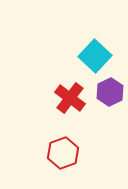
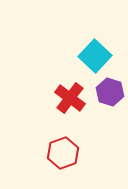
purple hexagon: rotated 16 degrees counterclockwise
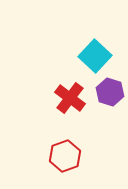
red hexagon: moved 2 px right, 3 px down
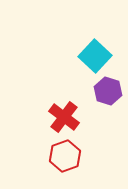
purple hexagon: moved 2 px left, 1 px up
red cross: moved 6 px left, 19 px down
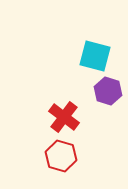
cyan square: rotated 28 degrees counterclockwise
red hexagon: moved 4 px left; rotated 24 degrees counterclockwise
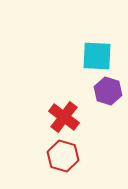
cyan square: moved 2 px right; rotated 12 degrees counterclockwise
red hexagon: moved 2 px right
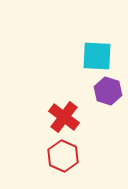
red hexagon: rotated 8 degrees clockwise
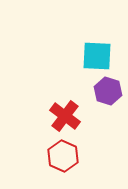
red cross: moved 1 px right, 1 px up
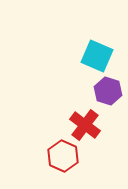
cyan square: rotated 20 degrees clockwise
red cross: moved 20 px right, 9 px down
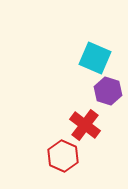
cyan square: moved 2 px left, 2 px down
